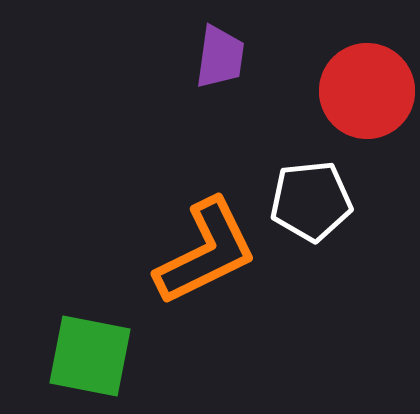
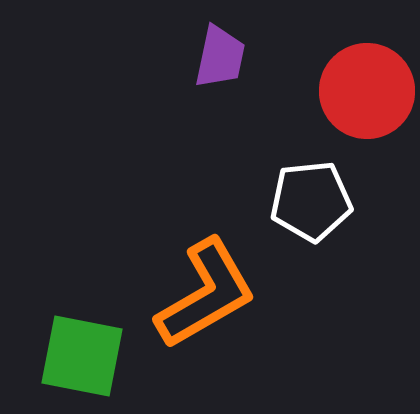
purple trapezoid: rotated 4 degrees clockwise
orange L-shape: moved 42 px down; rotated 4 degrees counterclockwise
green square: moved 8 px left
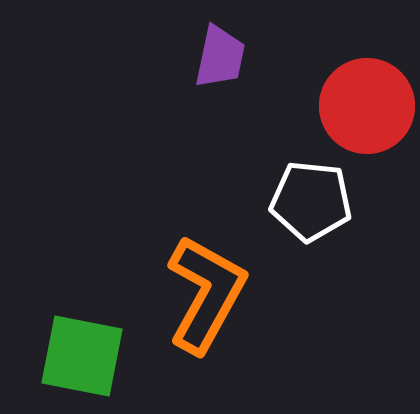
red circle: moved 15 px down
white pentagon: rotated 12 degrees clockwise
orange L-shape: rotated 31 degrees counterclockwise
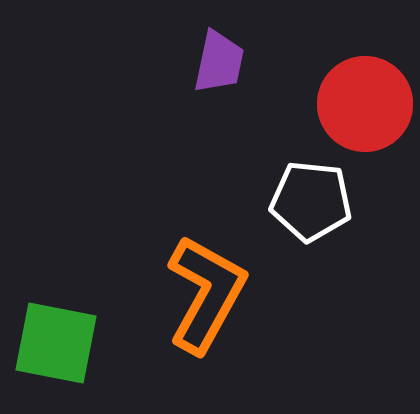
purple trapezoid: moved 1 px left, 5 px down
red circle: moved 2 px left, 2 px up
green square: moved 26 px left, 13 px up
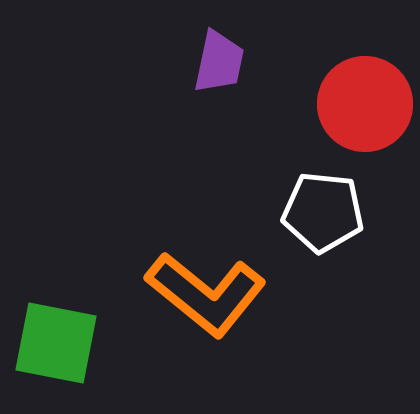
white pentagon: moved 12 px right, 11 px down
orange L-shape: rotated 100 degrees clockwise
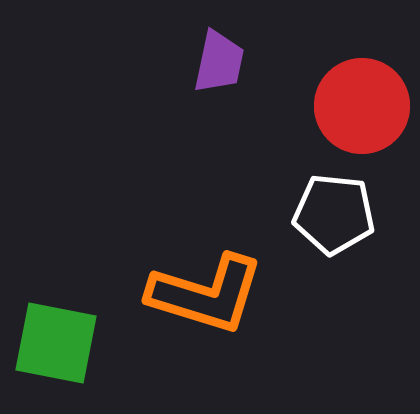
red circle: moved 3 px left, 2 px down
white pentagon: moved 11 px right, 2 px down
orange L-shape: rotated 22 degrees counterclockwise
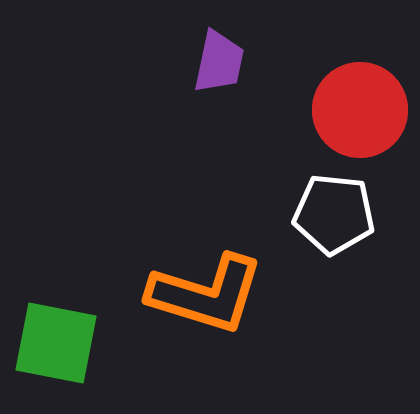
red circle: moved 2 px left, 4 px down
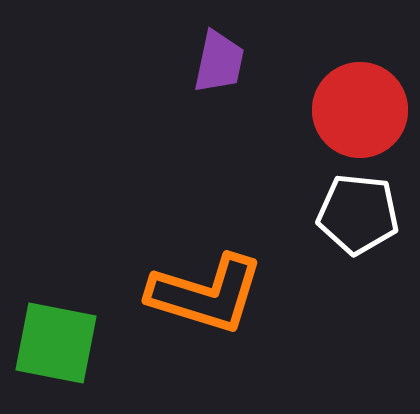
white pentagon: moved 24 px right
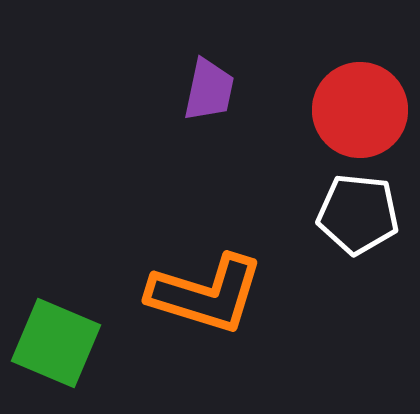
purple trapezoid: moved 10 px left, 28 px down
green square: rotated 12 degrees clockwise
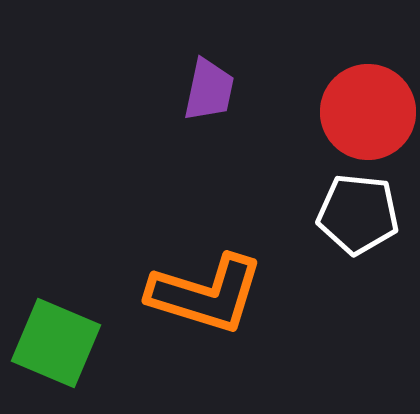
red circle: moved 8 px right, 2 px down
